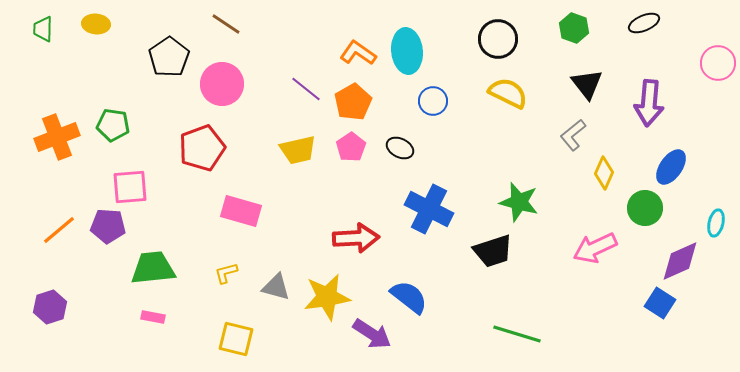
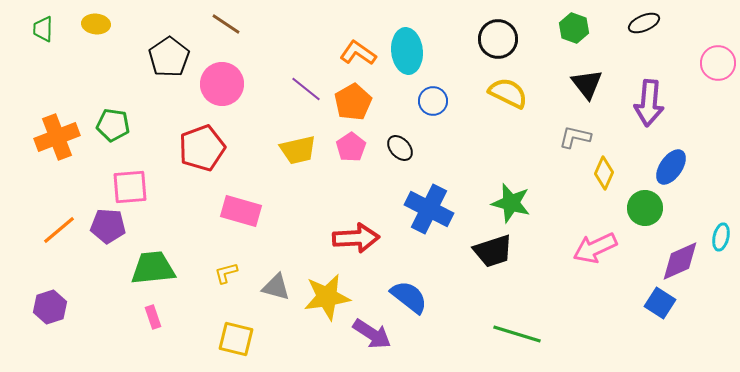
gray L-shape at (573, 135): moved 2 px right, 2 px down; rotated 52 degrees clockwise
black ellipse at (400, 148): rotated 20 degrees clockwise
green star at (519, 202): moved 8 px left, 1 px down
cyan ellipse at (716, 223): moved 5 px right, 14 px down
pink rectangle at (153, 317): rotated 60 degrees clockwise
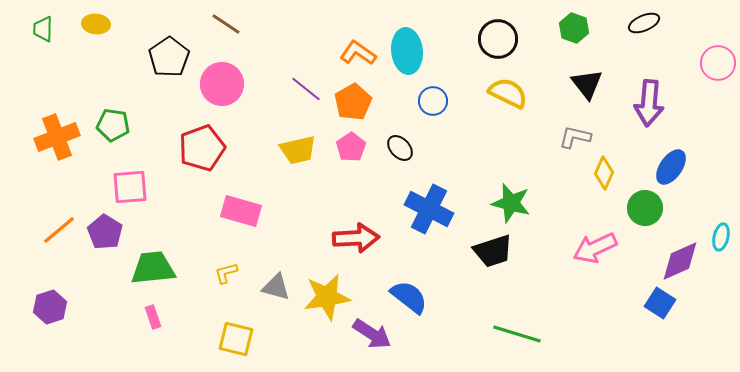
purple pentagon at (108, 226): moved 3 px left, 6 px down; rotated 28 degrees clockwise
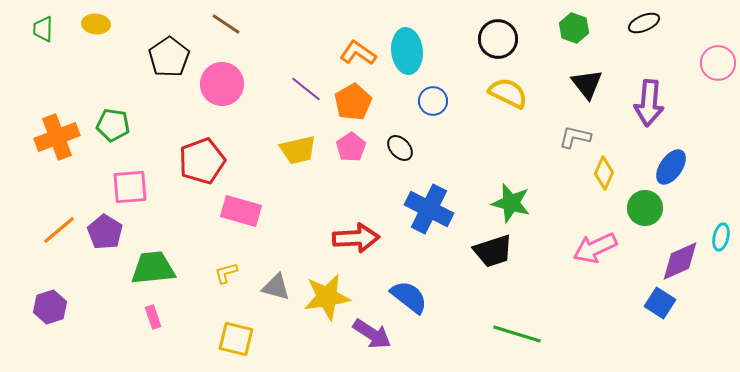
red pentagon at (202, 148): moved 13 px down
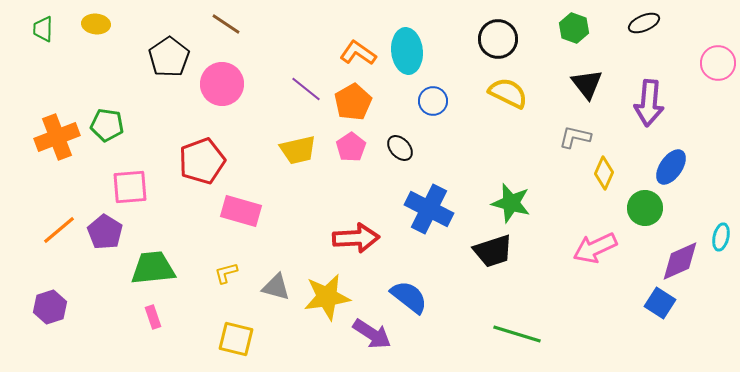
green pentagon at (113, 125): moved 6 px left
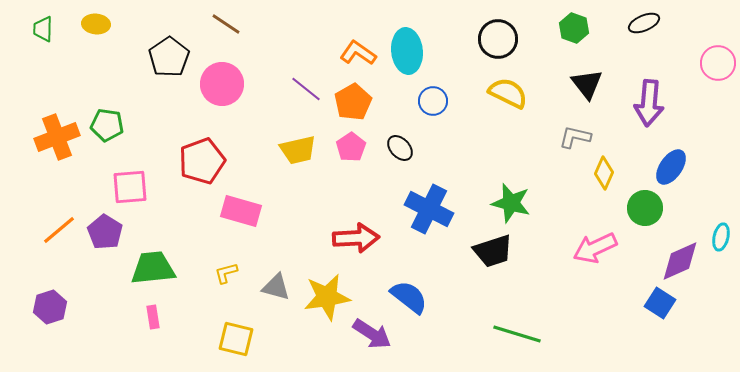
pink rectangle at (153, 317): rotated 10 degrees clockwise
